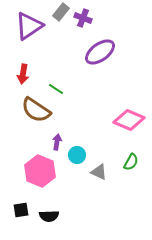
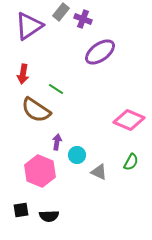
purple cross: moved 1 px down
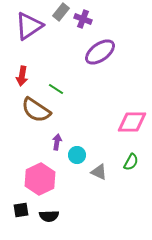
red arrow: moved 1 px left, 2 px down
pink diamond: moved 3 px right, 2 px down; rotated 24 degrees counterclockwise
pink hexagon: moved 8 px down; rotated 12 degrees clockwise
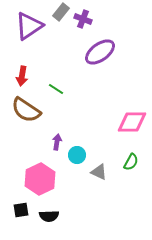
brown semicircle: moved 10 px left
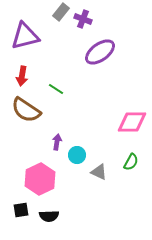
purple triangle: moved 4 px left, 10 px down; rotated 20 degrees clockwise
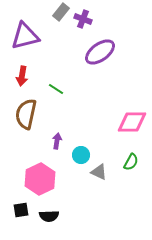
brown semicircle: moved 4 px down; rotated 68 degrees clockwise
purple arrow: moved 1 px up
cyan circle: moved 4 px right
